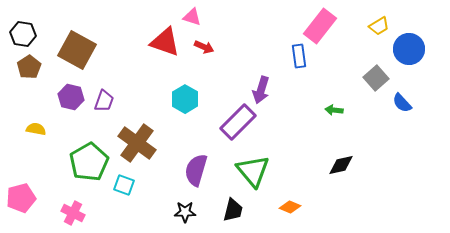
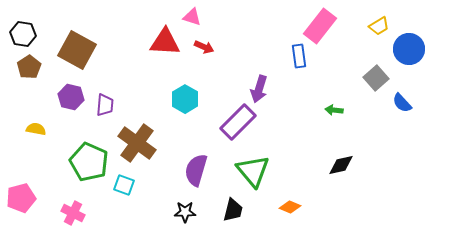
red triangle: rotated 16 degrees counterclockwise
purple arrow: moved 2 px left, 1 px up
purple trapezoid: moved 1 px right, 4 px down; rotated 15 degrees counterclockwise
green pentagon: rotated 18 degrees counterclockwise
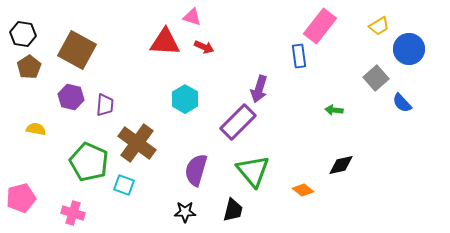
orange diamond: moved 13 px right, 17 px up; rotated 15 degrees clockwise
pink cross: rotated 10 degrees counterclockwise
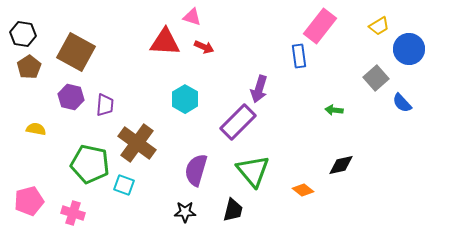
brown square: moved 1 px left, 2 px down
green pentagon: moved 1 px right, 2 px down; rotated 12 degrees counterclockwise
pink pentagon: moved 8 px right, 3 px down
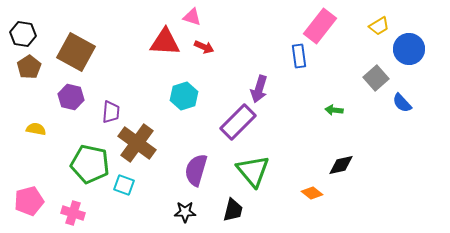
cyan hexagon: moved 1 px left, 3 px up; rotated 12 degrees clockwise
purple trapezoid: moved 6 px right, 7 px down
orange diamond: moved 9 px right, 3 px down
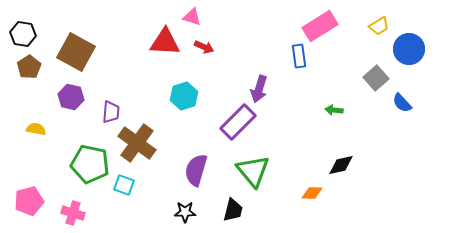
pink rectangle: rotated 20 degrees clockwise
orange diamond: rotated 35 degrees counterclockwise
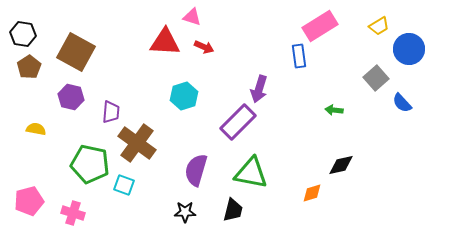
green triangle: moved 2 px left, 2 px down; rotated 39 degrees counterclockwise
orange diamond: rotated 20 degrees counterclockwise
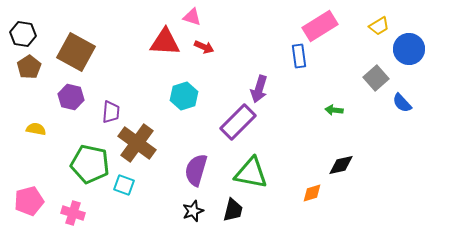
black star: moved 8 px right, 1 px up; rotated 20 degrees counterclockwise
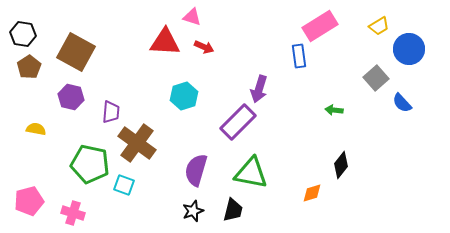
black diamond: rotated 40 degrees counterclockwise
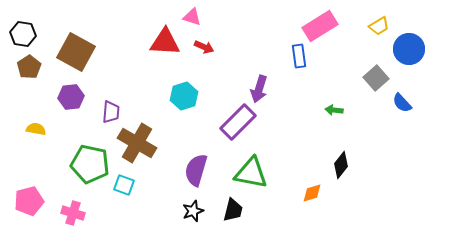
purple hexagon: rotated 20 degrees counterclockwise
brown cross: rotated 6 degrees counterclockwise
